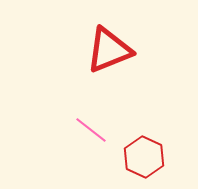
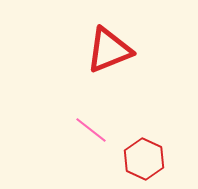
red hexagon: moved 2 px down
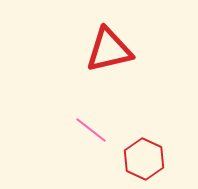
red triangle: rotated 9 degrees clockwise
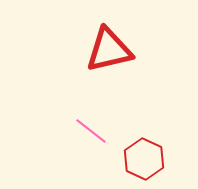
pink line: moved 1 px down
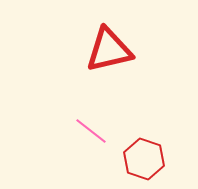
red hexagon: rotated 6 degrees counterclockwise
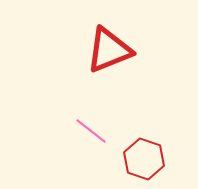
red triangle: rotated 9 degrees counterclockwise
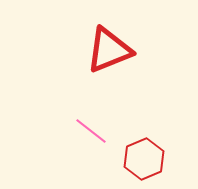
red hexagon: rotated 18 degrees clockwise
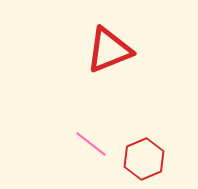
pink line: moved 13 px down
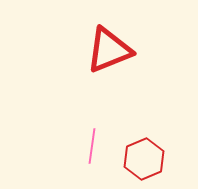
pink line: moved 1 px right, 2 px down; rotated 60 degrees clockwise
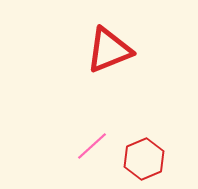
pink line: rotated 40 degrees clockwise
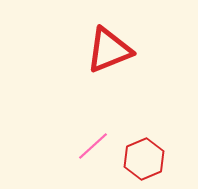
pink line: moved 1 px right
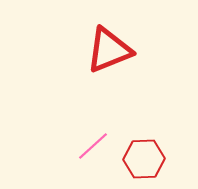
red hexagon: rotated 21 degrees clockwise
